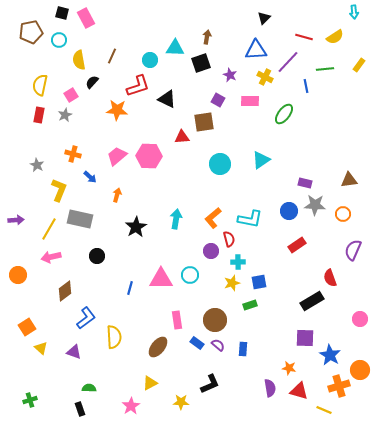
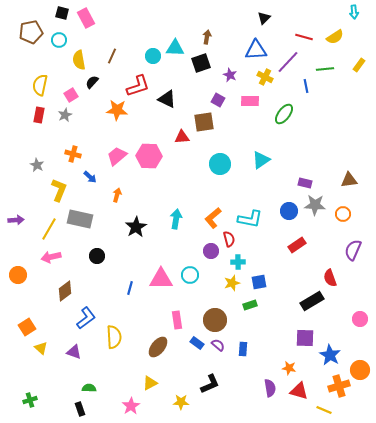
cyan circle at (150, 60): moved 3 px right, 4 px up
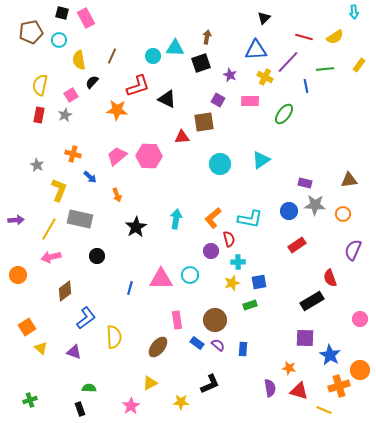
orange arrow at (117, 195): rotated 144 degrees clockwise
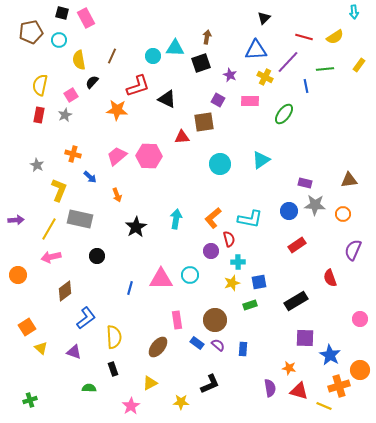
black rectangle at (312, 301): moved 16 px left
black rectangle at (80, 409): moved 33 px right, 40 px up
yellow line at (324, 410): moved 4 px up
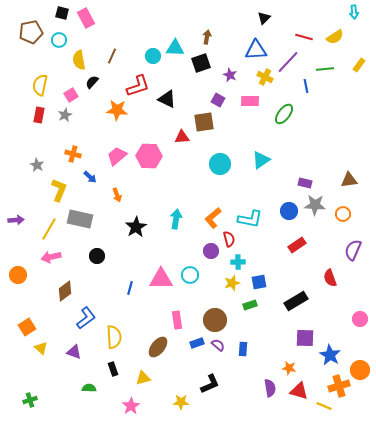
blue rectangle at (197, 343): rotated 56 degrees counterclockwise
yellow triangle at (150, 383): moved 7 px left, 5 px up; rotated 14 degrees clockwise
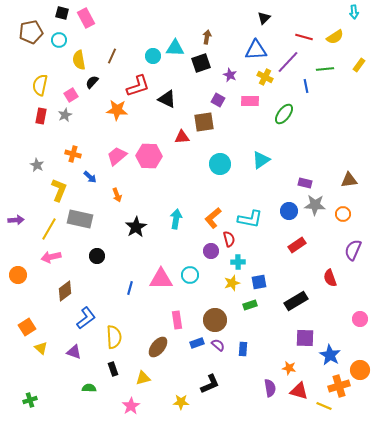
red rectangle at (39, 115): moved 2 px right, 1 px down
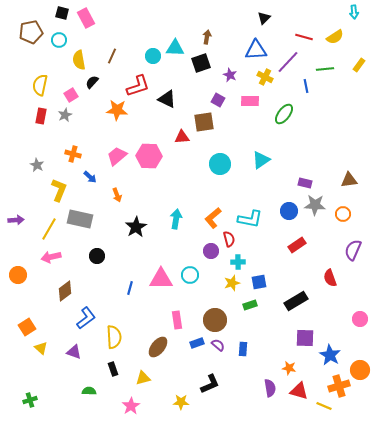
green semicircle at (89, 388): moved 3 px down
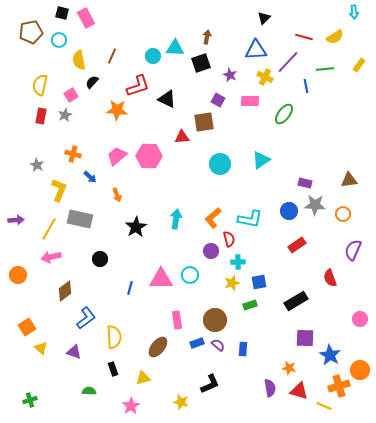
black circle at (97, 256): moved 3 px right, 3 px down
yellow star at (181, 402): rotated 14 degrees clockwise
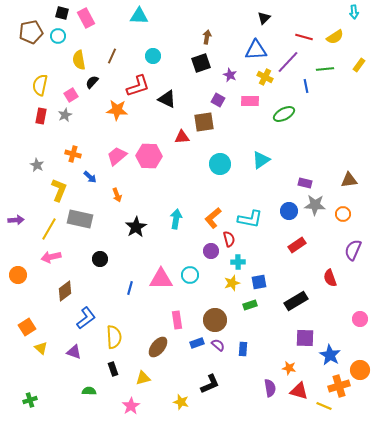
cyan circle at (59, 40): moved 1 px left, 4 px up
cyan triangle at (175, 48): moved 36 px left, 32 px up
green ellipse at (284, 114): rotated 25 degrees clockwise
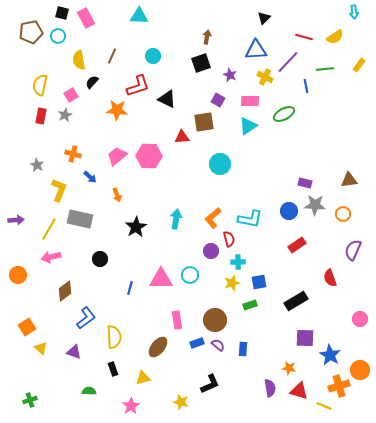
cyan triangle at (261, 160): moved 13 px left, 34 px up
